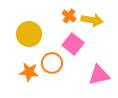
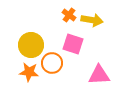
orange cross: moved 1 px up
yellow circle: moved 2 px right, 11 px down
pink square: rotated 20 degrees counterclockwise
pink triangle: rotated 10 degrees clockwise
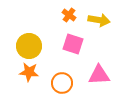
yellow arrow: moved 7 px right
yellow circle: moved 2 px left, 1 px down
orange circle: moved 10 px right, 20 px down
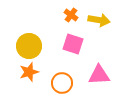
orange cross: moved 2 px right
orange star: rotated 24 degrees counterclockwise
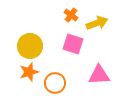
yellow arrow: moved 2 px left, 3 px down; rotated 30 degrees counterclockwise
yellow circle: moved 1 px right
orange circle: moved 7 px left
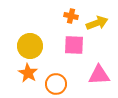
orange cross: moved 1 px down; rotated 24 degrees counterclockwise
pink square: moved 1 px right, 1 px down; rotated 15 degrees counterclockwise
orange star: moved 1 px left, 1 px down; rotated 24 degrees counterclockwise
orange circle: moved 1 px right, 1 px down
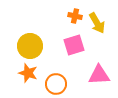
orange cross: moved 4 px right
yellow arrow: rotated 80 degrees clockwise
pink square: rotated 20 degrees counterclockwise
orange star: rotated 12 degrees counterclockwise
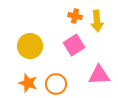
yellow arrow: moved 2 px up; rotated 25 degrees clockwise
pink square: rotated 15 degrees counterclockwise
orange star: moved 10 px down
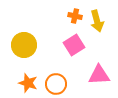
yellow arrow: rotated 10 degrees counterclockwise
yellow circle: moved 6 px left, 1 px up
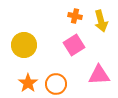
yellow arrow: moved 4 px right
orange star: rotated 18 degrees clockwise
